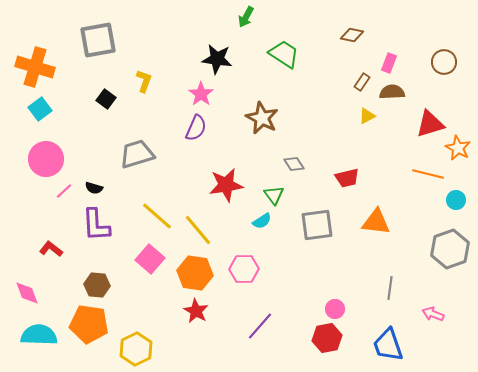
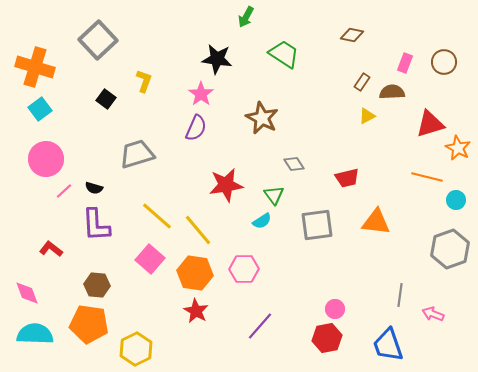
gray square at (98, 40): rotated 33 degrees counterclockwise
pink rectangle at (389, 63): moved 16 px right
orange line at (428, 174): moved 1 px left, 3 px down
gray line at (390, 288): moved 10 px right, 7 px down
cyan semicircle at (39, 335): moved 4 px left, 1 px up
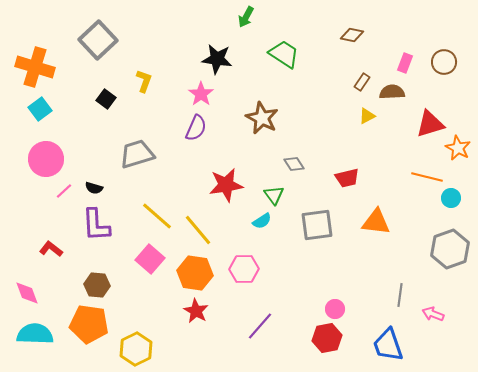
cyan circle at (456, 200): moved 5 px left, 2 px up
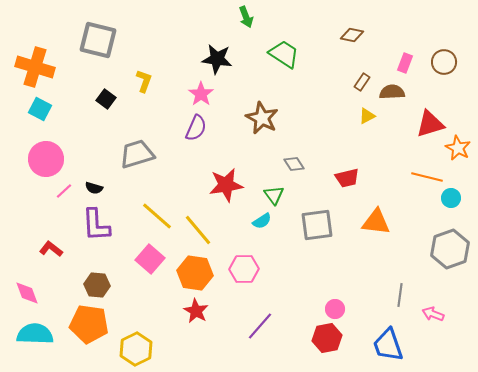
green arrow at (246, 17): rotated 50 degrees counterclockwise
gray square at (98, 40): rotated 33 degrees counterclockwise
cyan square at (40, 109): rotated 25 degrees counterclockwise
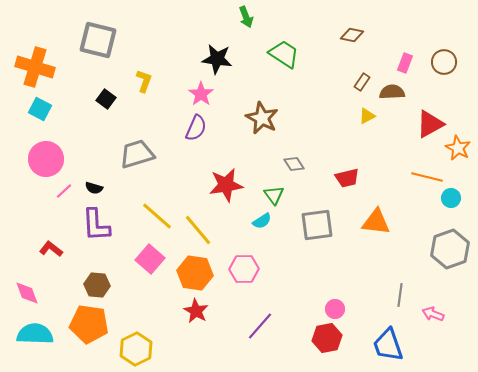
red triangle at (430, 124): rotated 12 degrees counterclockwise
